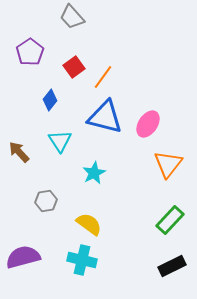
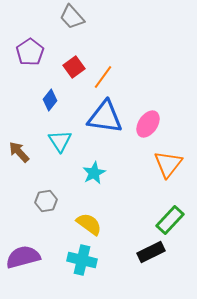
blue triangle: rotated 6 degrees counterclockwise
black rectangle: moved 21 px left, 14 px up
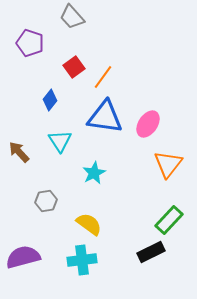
purple pentagon: moved 9 px up; rotated 20 degrees counterclockwise
green rectangle: moved 1 px left
cyan cross: rotated 20 degrees counterclockwise
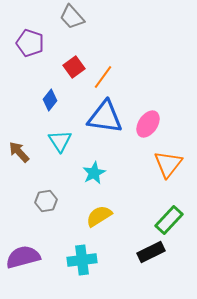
yellow semicircle: moved 10 px right, 8 px up; rotated 68 degrees counterclockwise
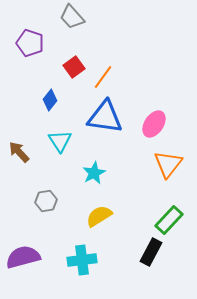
pink ellipse: moved 6 px right
black rectangle: rotated 36 degrees counterclockwise
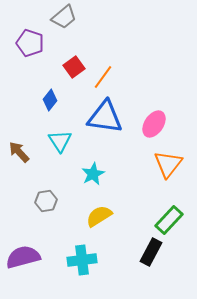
gray trapezoid: moved 8 px left; rotated 88 degrees counterclockwise
cyan star: moved 1 px left, 1 px down
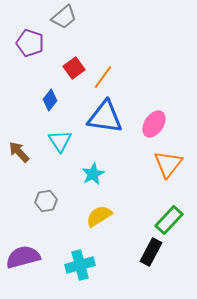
red square: moved 1 px down
cyan cross: moved 2 px left, 5 px down; rotated 8 degrees counterclockwise
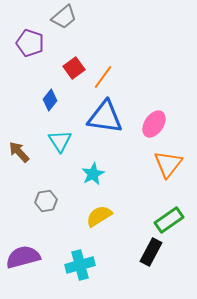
green rectangle: rotated 12 degrees clockwise
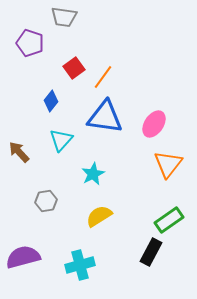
gray trapezoid: rotated 48 degrees clockwise
blue diamond: moved 1 px right, 1 px down
cyan triangle: moved 1 px right, 1 px up; rotated 15 degrees clockwise
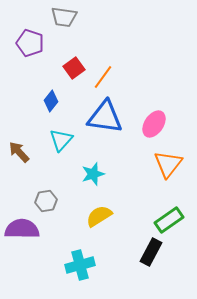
cyan star: rotated 10 degrees clockwise
purple semicircle: moved 1 px left, 28 px up; rotated 16 degrees clockwise
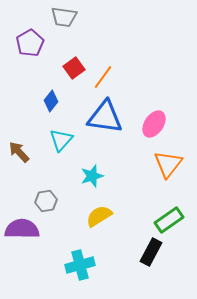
purple pentagon: rotated 24 degrees clockwise
cyan star: moved 1 px left, 2 px down
